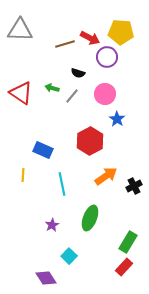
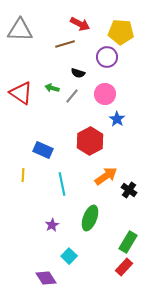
red arrow: moved 10 px left, 14 px up
black cross: moved 5 px left, 4 px down; rotated 28 degrees counterclockwise
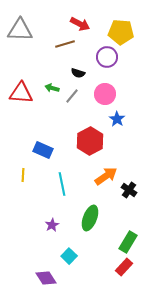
red triangle: rotated 30 degrees counterclockwise
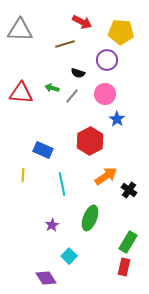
red arrow: moved 2 px right, 2 px up
purple circle: moved 3 px down
red rectangle: rotated 30 degrees counterclockwise
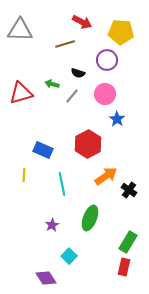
green arrow: moved 4 px up
red triangle: rotated 20 degrees counterclockwise
red hexagon: moved 2 px left, 3 px down
yellow line: moved 1 px right
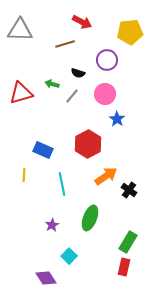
yellow pentagon: moved 9 px right; rotated 10 degrees counterclockwise
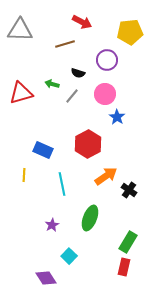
blue star: moved 2 px up
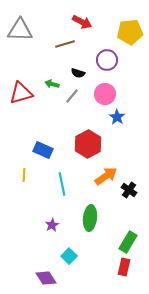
green ellipse: rotated 15 degrees counterclockwise
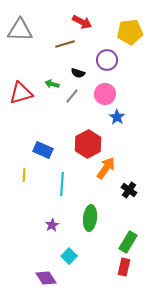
orange arrow: moved 8 px up; rotated 20 degrees counterclockwise
cyan line: rotated 15 degrees clockwise
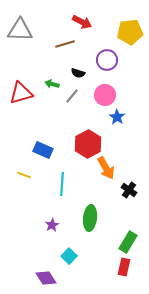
pink circle: moved 1 px down
orange arrow: rotated 115 degrees clockwise
yellow line: rotated 72 degrees counterclockwise
